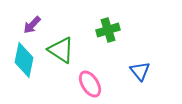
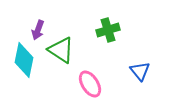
purple arrow: moved 6 px right, 5 px down; rotated 24 degrees counterclockwise
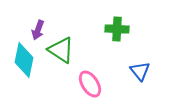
green cross: moved 9 px right, 1 px up; rotated 20 degrees clockwise
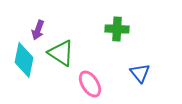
green triangle: moved 3 px down
blue triangle: moved 2 px down
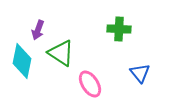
green cross: moved 2 px right
cyan diamond: moved 2 px left, 1 px down
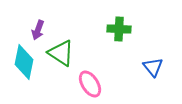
cyan diamond: moved 2 px right, 1 px down
blue triangle: moved 13 px right, 6 px up
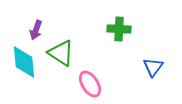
purple arrow: moved 2 px left
cyan diamond: rotated 16 degrees counterclockwise
blue triangle: rotated 15 degrees clockwise
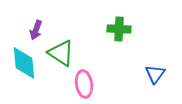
cyan diamond: moved 1 px down
blue triangle: moved 2 px right, 7 px down
pink ellipse: moved 6 px left; rotated 24 degrees clockwise
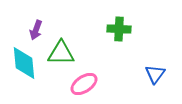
green triangle: rotated 32 degrees counterclockwise
pink ellipse: rotated 64 degrees clockwise
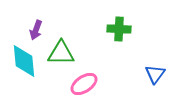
cyan diamond: moved 2 px up
